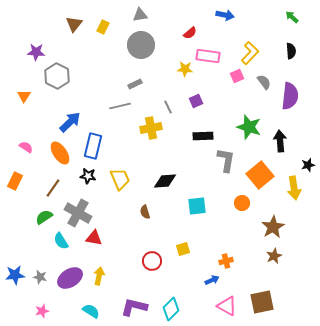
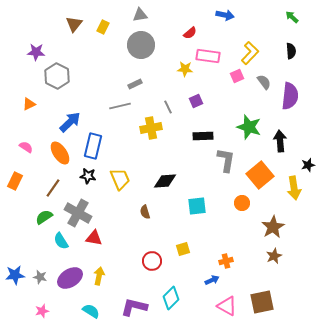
orange triangle at (24, 96): moved 5 px right, 8 px down; rotated 32 degrees clockwise
cyan diamond at (171, 309): moved 11 px up
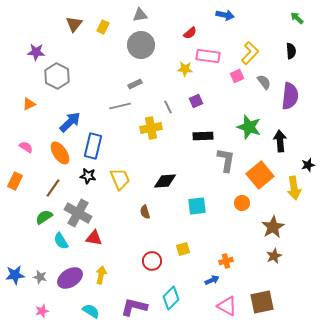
green arrow at (292, 17): moved 5 px right, 1 px down
yellow arrow at (99, 276): moved 2 px right, 1 px up
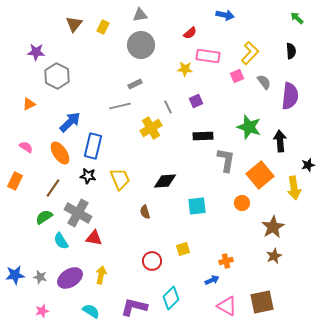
yellow cross at (151, 128): rotated 20 degrees counterclockwise
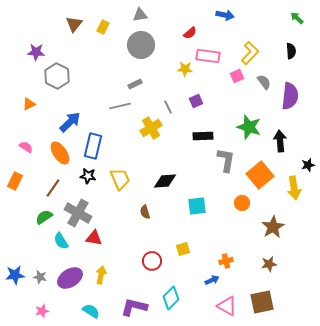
brown star at (274, 256): moved 5 px left, 8 px down; rotated 14 degrees clockwise
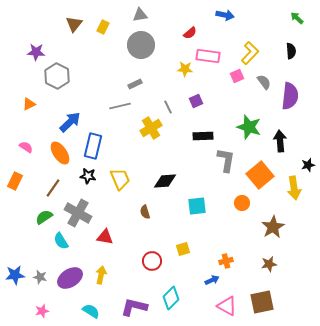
red triangle at (94, 238): moved 11 px right, 1 px up
